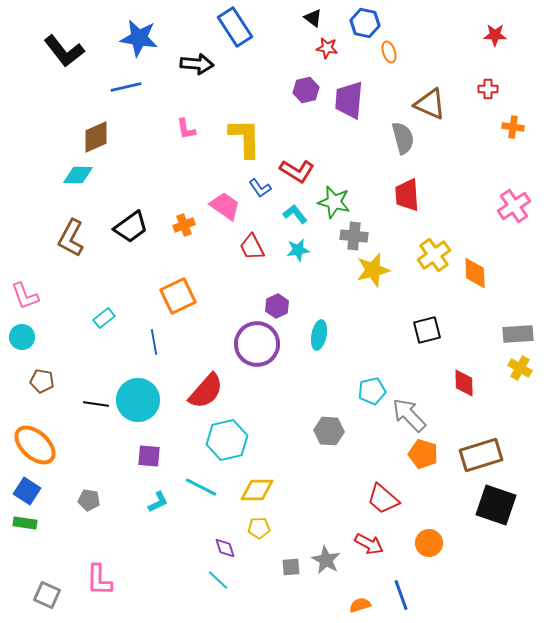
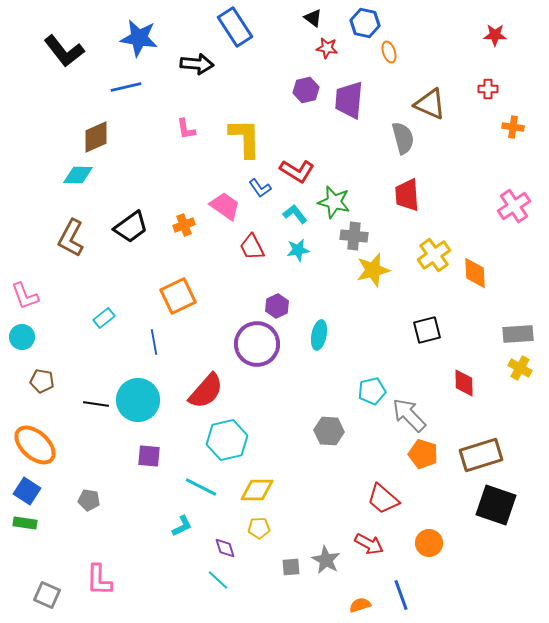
cyan L-shape at (158, 502): moved 24 px right, 24 px down
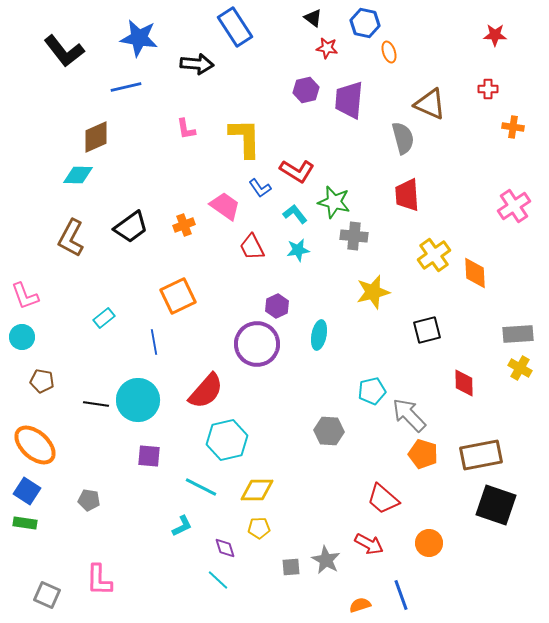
yellow star at (373, 270): moved 22 px down
brown rectangle at (481, 455): rotated 6 degrees clockwise
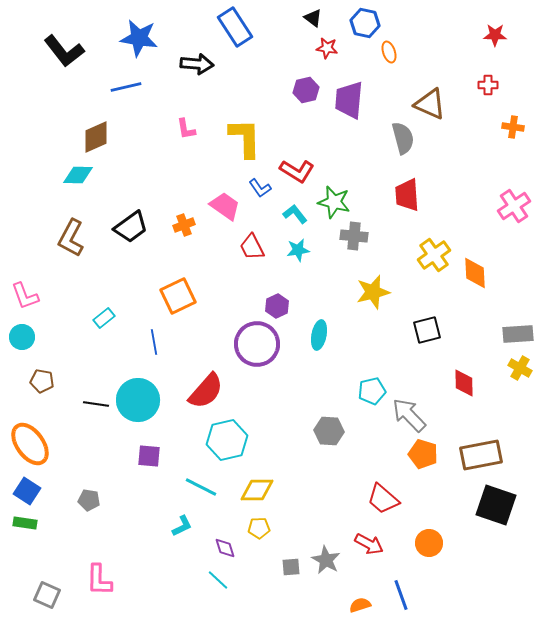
red cross at (488, 89): moved 4 px up
orange ellipse at (35, 445): moved 5 px left, 1 px up; rotated 12 degrees clockwise
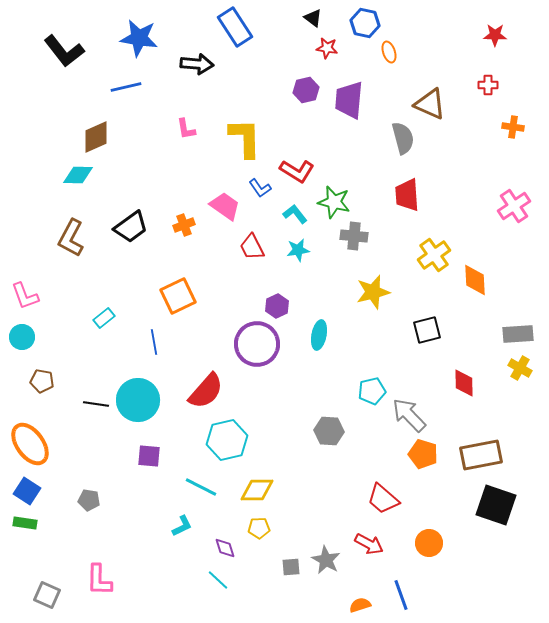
orange diamond at (475, 273): moved 7 px down
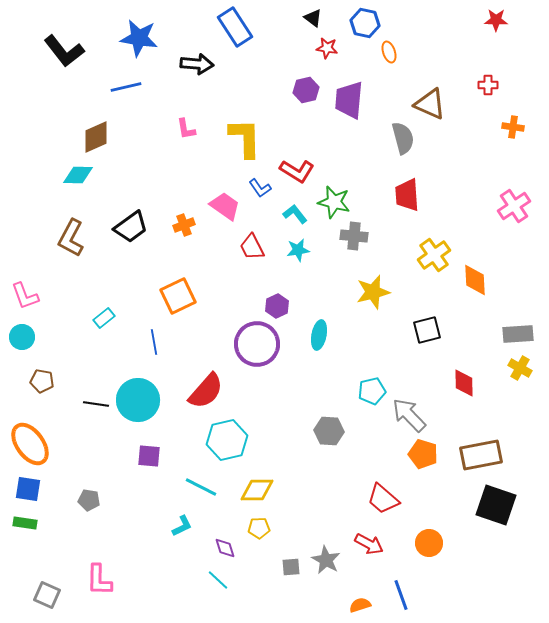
red star at (495, 35): moved 1 px right, 15 px up
blue square at (27, 491): moved 1 px right, 2 px up; rotated 24 degrees counterclockwise
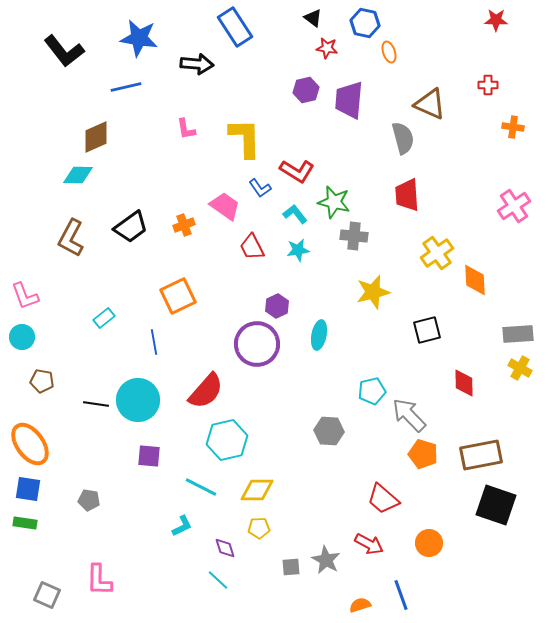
yellow cross at (434, 255): moved 3 px right, 2 px up
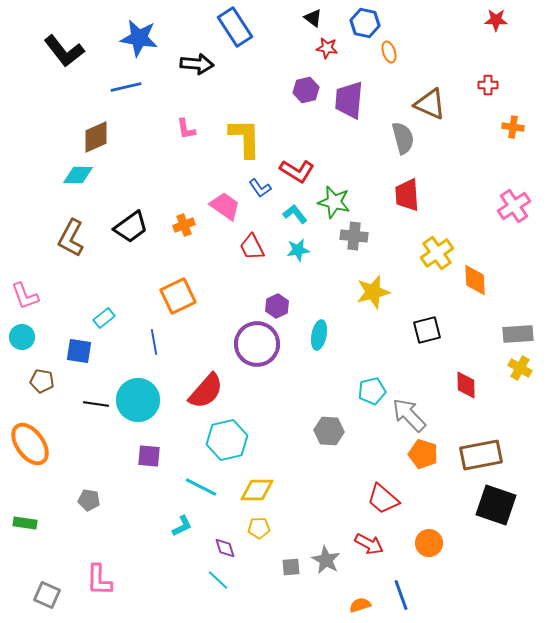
red diamond at (464, 383): moved 2 px right, 2 px down
blue square at (28, 489): moved 51 px right, 138 px up
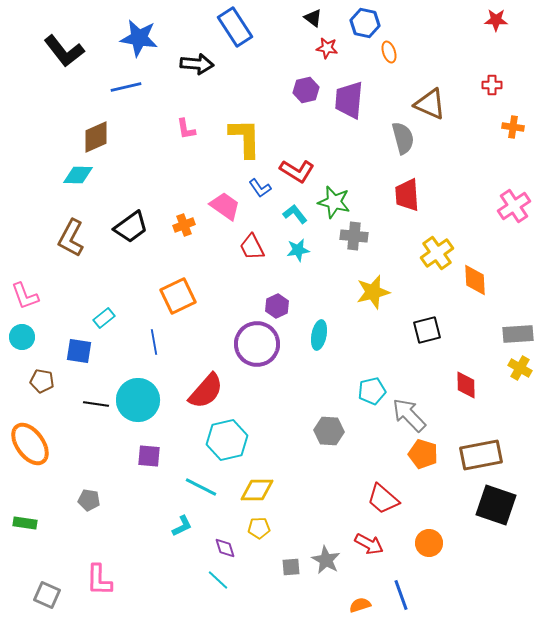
red cross at (488, 85): moved 4 px right
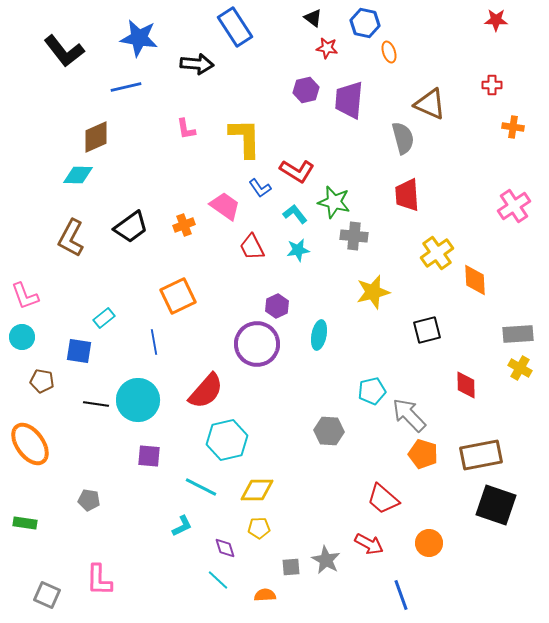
orange semicircle at (360, 605): moved 95 px left, 10 px up; rotated 15 degrees clockwise
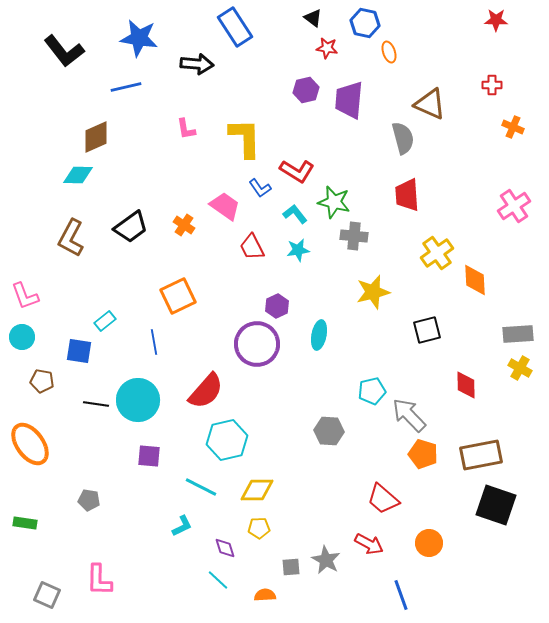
orange cross at (513, 127): rotated 15 degrees clockwise
orange cross at (184, 225): rotated 35 degrees counterclockwise
cyan rectangle at (104, 318): moved 1 px right, 3 px down
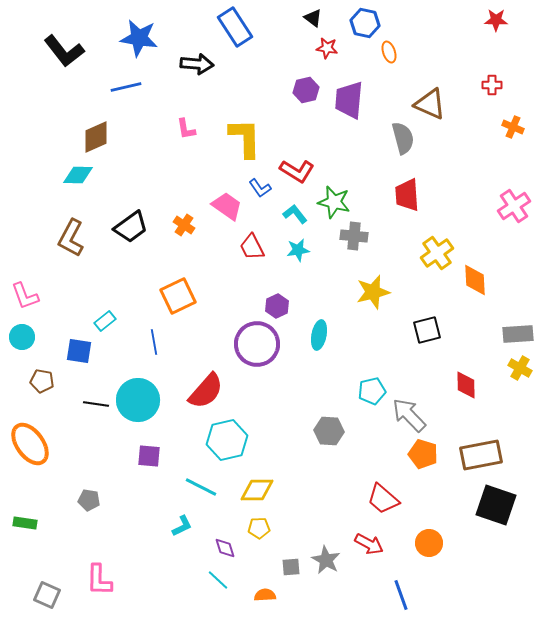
pink trapezoid at (225, 206): moved 2 px right
